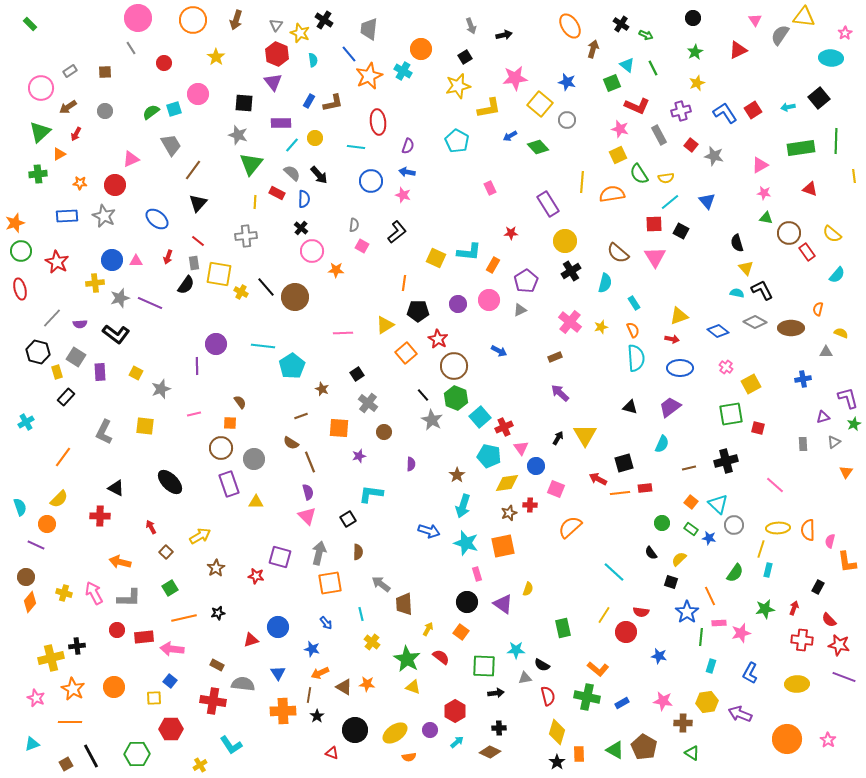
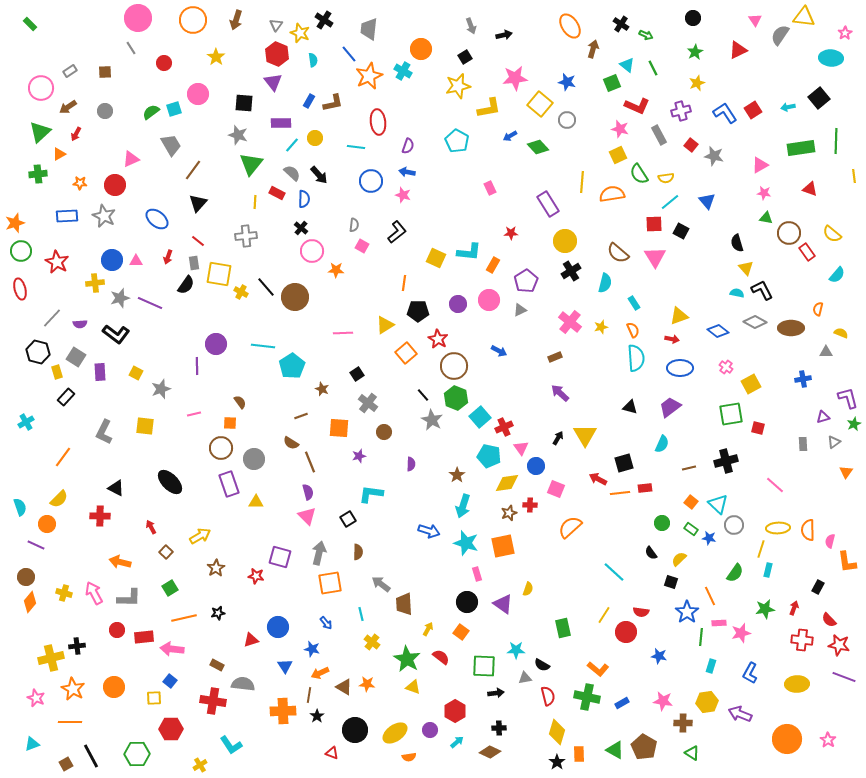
blue triangle at (278, 673): moved 7 px right, 7 px up
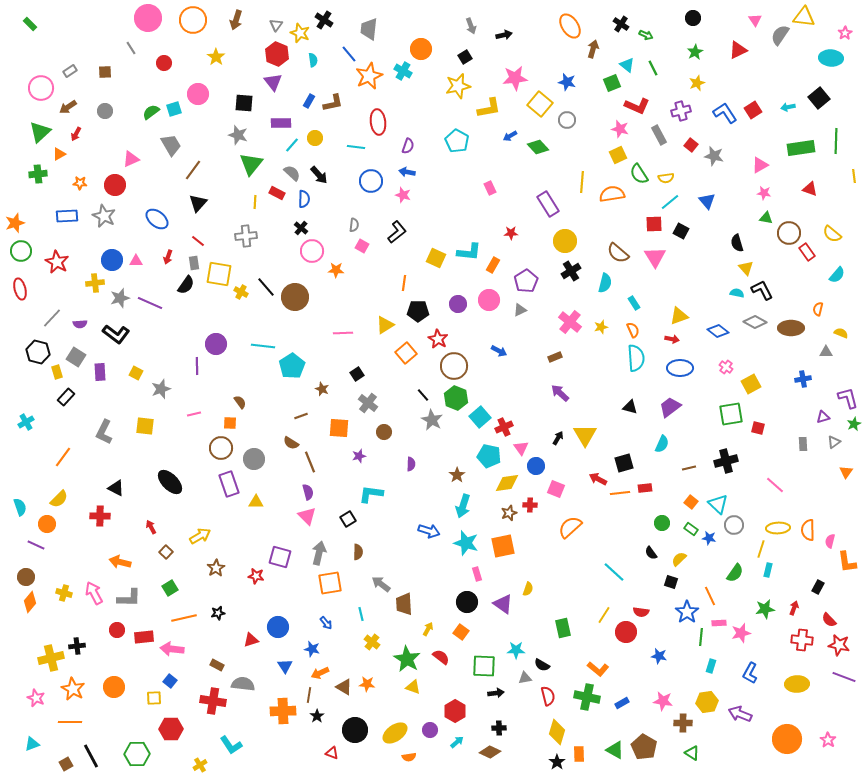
pink circle at (138, 18): moved 10 px right
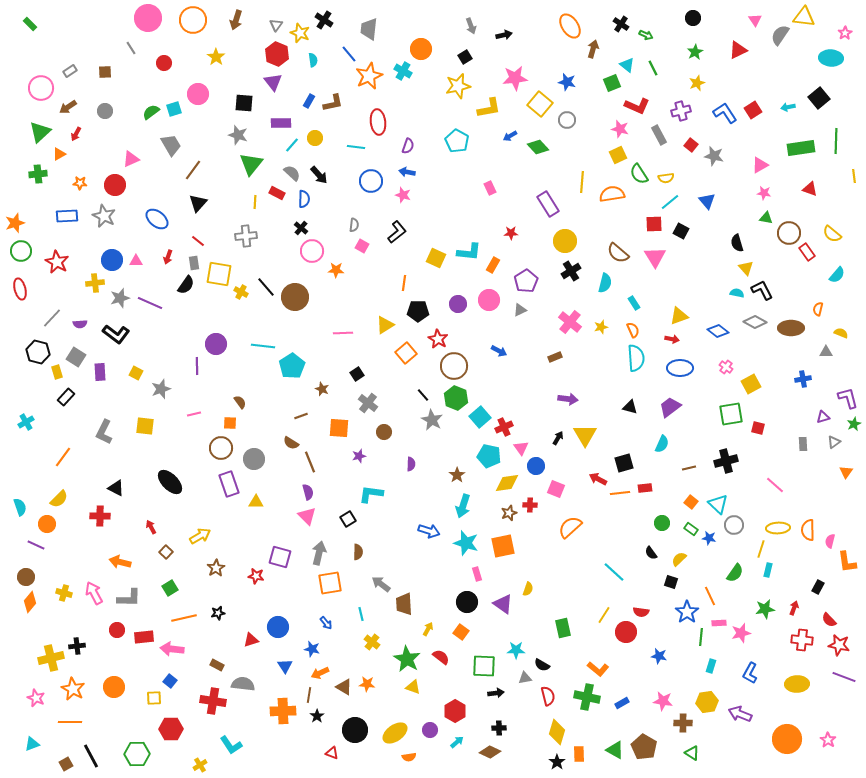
purple arrow at (560, 393): moved 8 px right, 6 px down; rotated 144 degrees clockwise
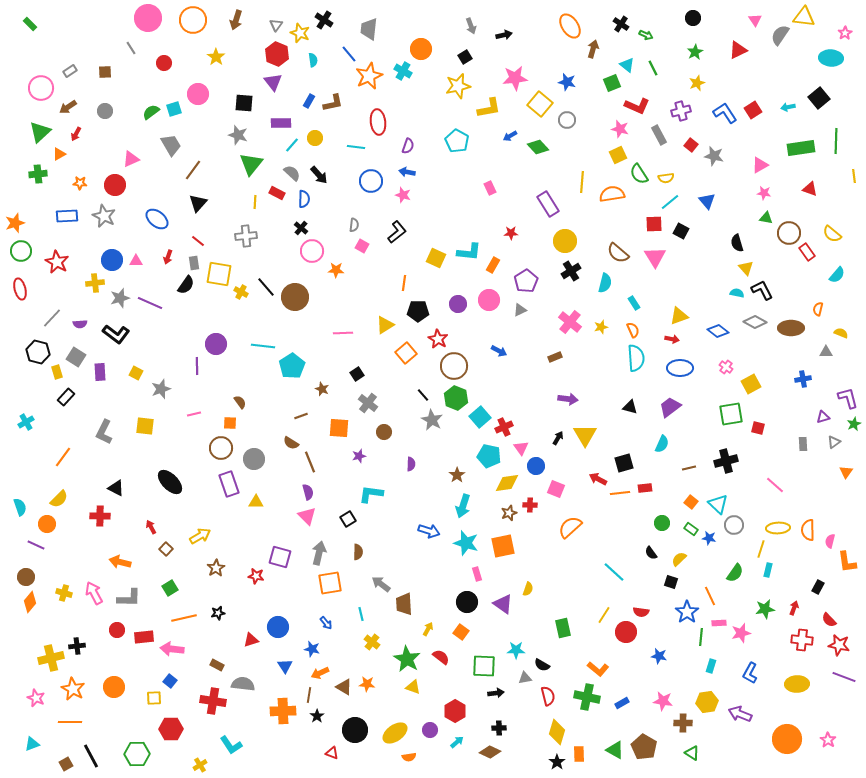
brown square at (166, 552): moved 3 px up
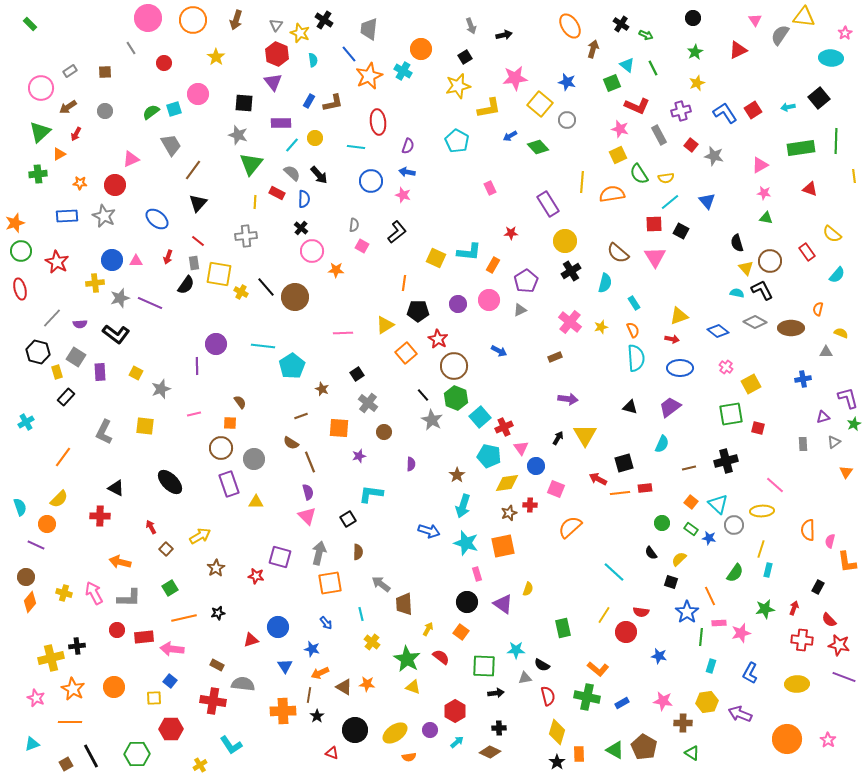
brown circle at (789, 233): moved 19 px left, 28 px down
yellow ellipse at (778, 528): moved 16 px left, 17 px up
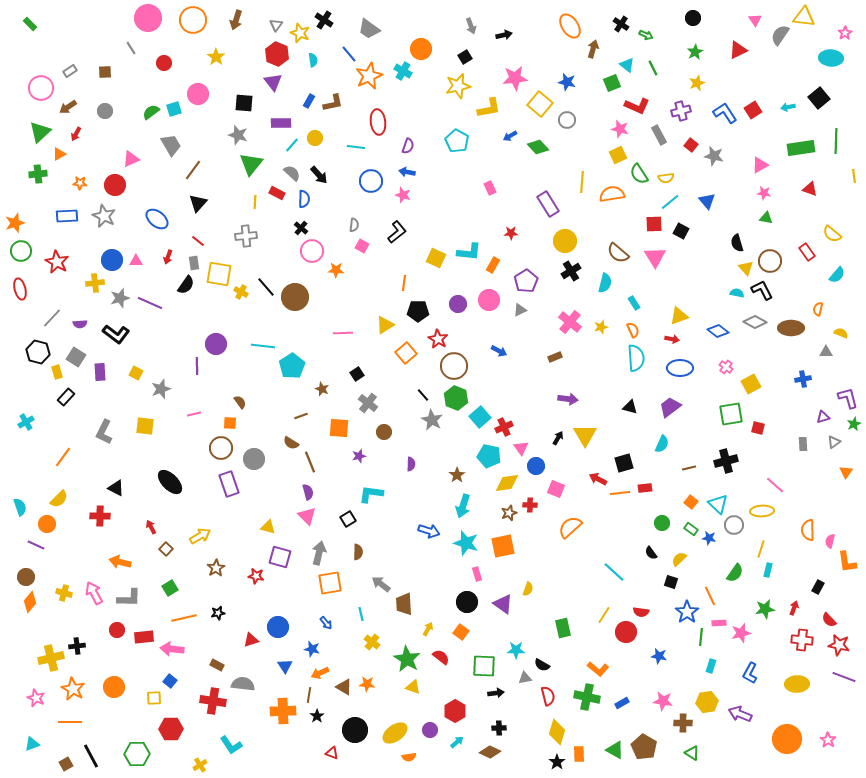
gray trapezoid at (369, 29): rotated 60 degrees counterclockwise
yellow triangle at (256, 502): moved 12 px right, 25 px down; rotated 14 degrees clockwise
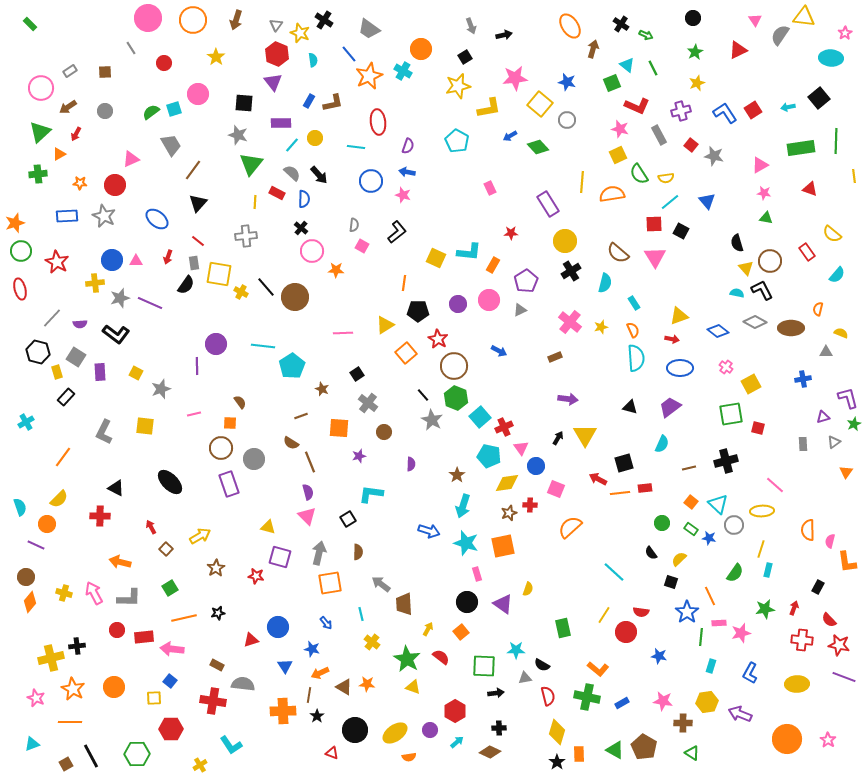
orange square at (461, 632): rotated 14 degrees clockwise
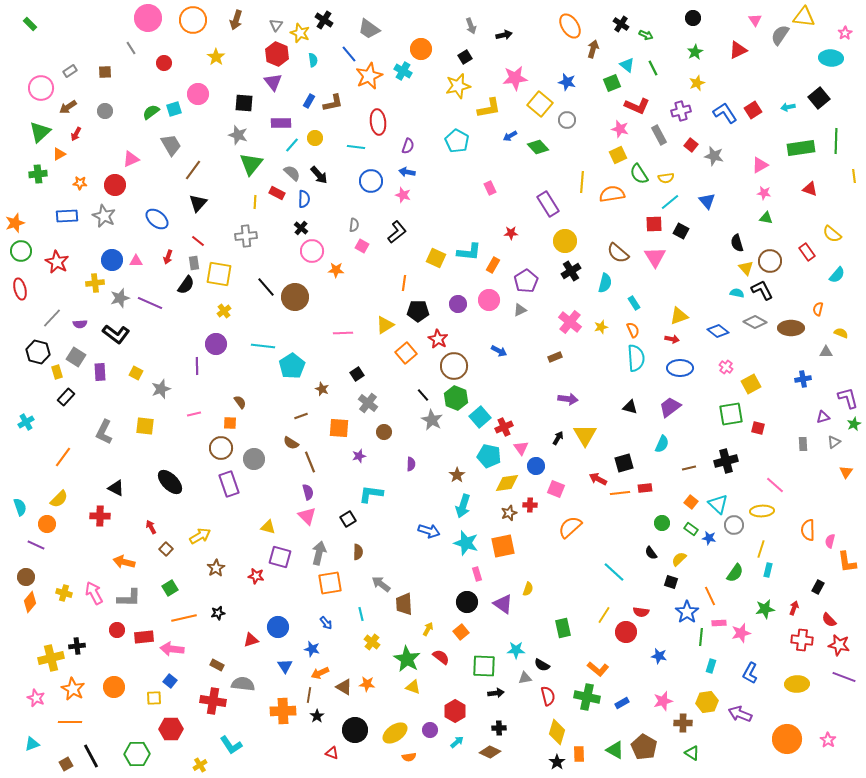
yellow cross at (241, 292): moved 17 px left, 19 px down; rotated 24 degrees clockwise
orange arrow at (120, 562): moved 4 px right
pink star at (663, 701): rotated 24 degrees counterclockwise
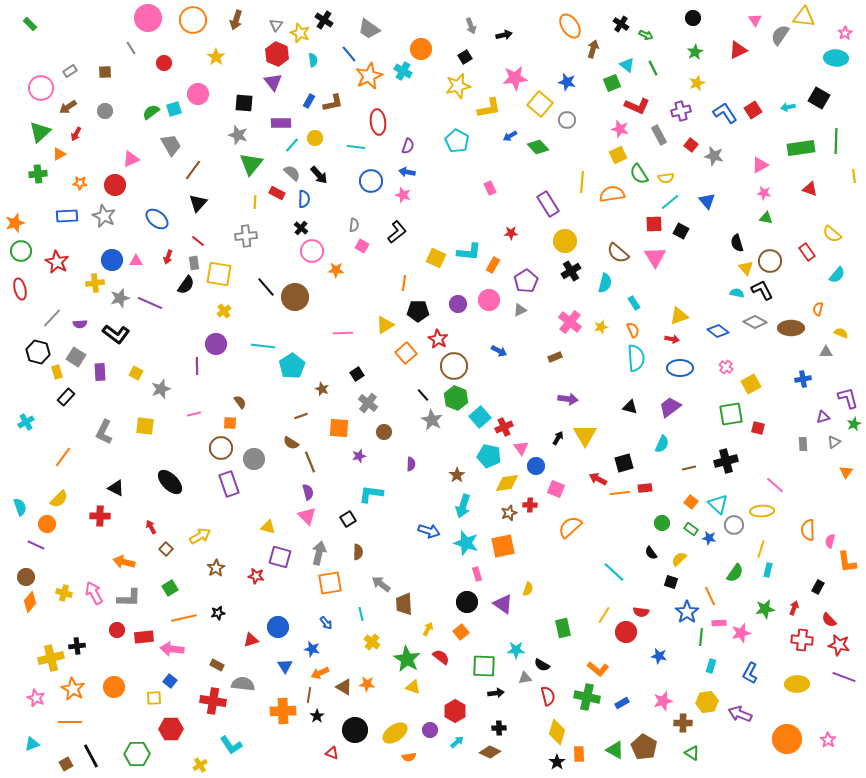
cyan ellipse at (831, 58): moved 5 px right
black square at (819, 98): rotated 20 degrees counterclockwise
